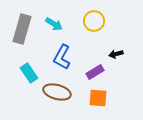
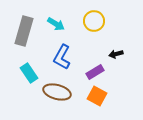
cyan arrow: moved 2 px right
gray rectangle: moved 2 px right, 2 px down
orange square: moved 1 px left, 2 px up; rotated 24 degrees clockwise
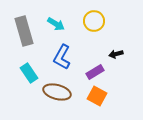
gray rectangle: rotated 32 degrees counterclockwise
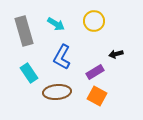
brown ellipse: rotated 20 degrees counterclockwise
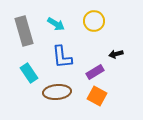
blue L-shape: rotated 35 degrees counterclockwise
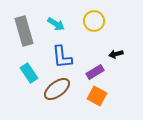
brown ellipse: moved 3 px up; rotated 32 degrees counterclockwise
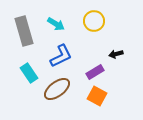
blue L-shape: moved 1 px left, 1 px up; rotated 110 degrees counterclockwise
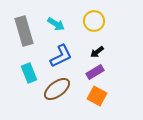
black arrow: moved 19 px left, 2 px up; rotated 24 degrees counterclockwise
cyan rectangle: rotated 12 degrees clockwise
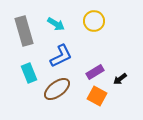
black arrow: moved 23 px right, 27 px down
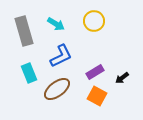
black arrow: moved 2 px right, 1 px up
